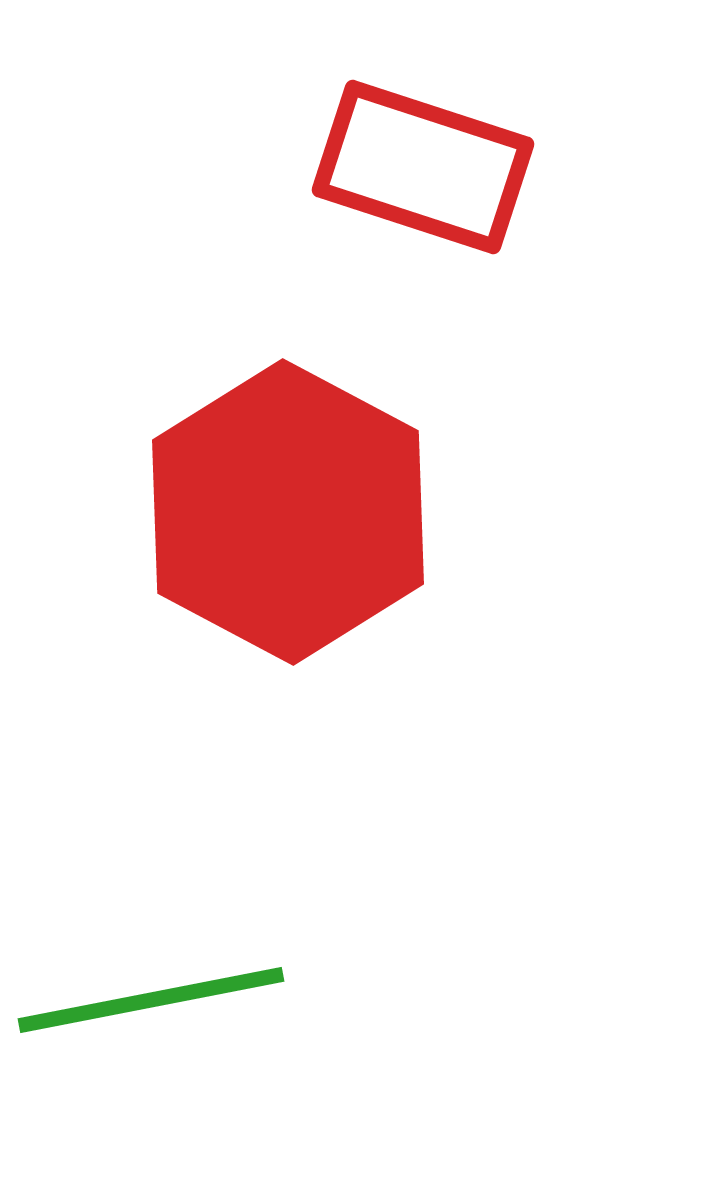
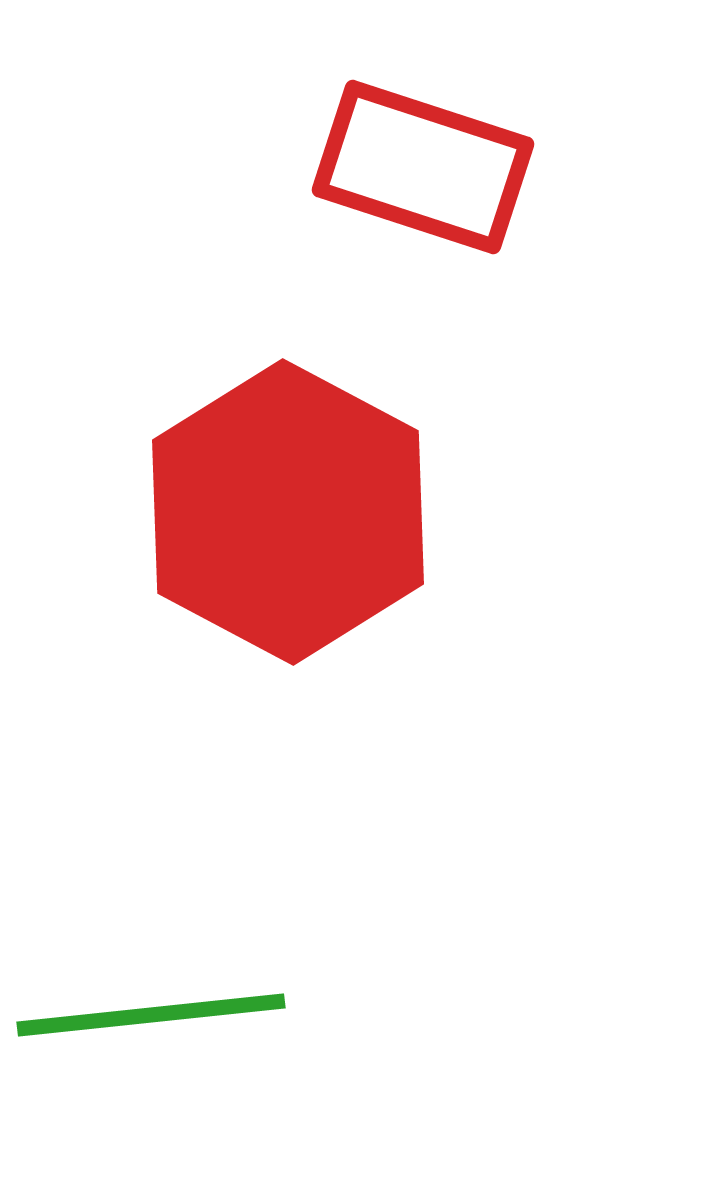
green line: moved 15 px down; rotated 5 degrees clockwise
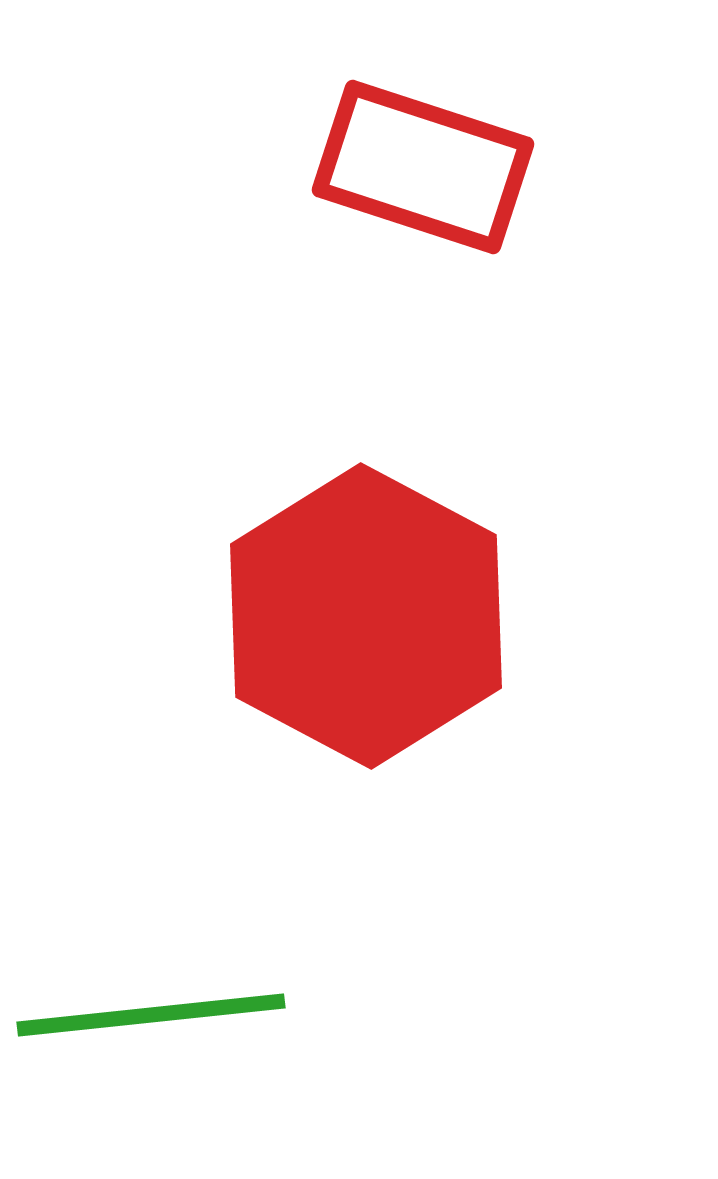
red hexagon: moved 78 px right, 104 px down
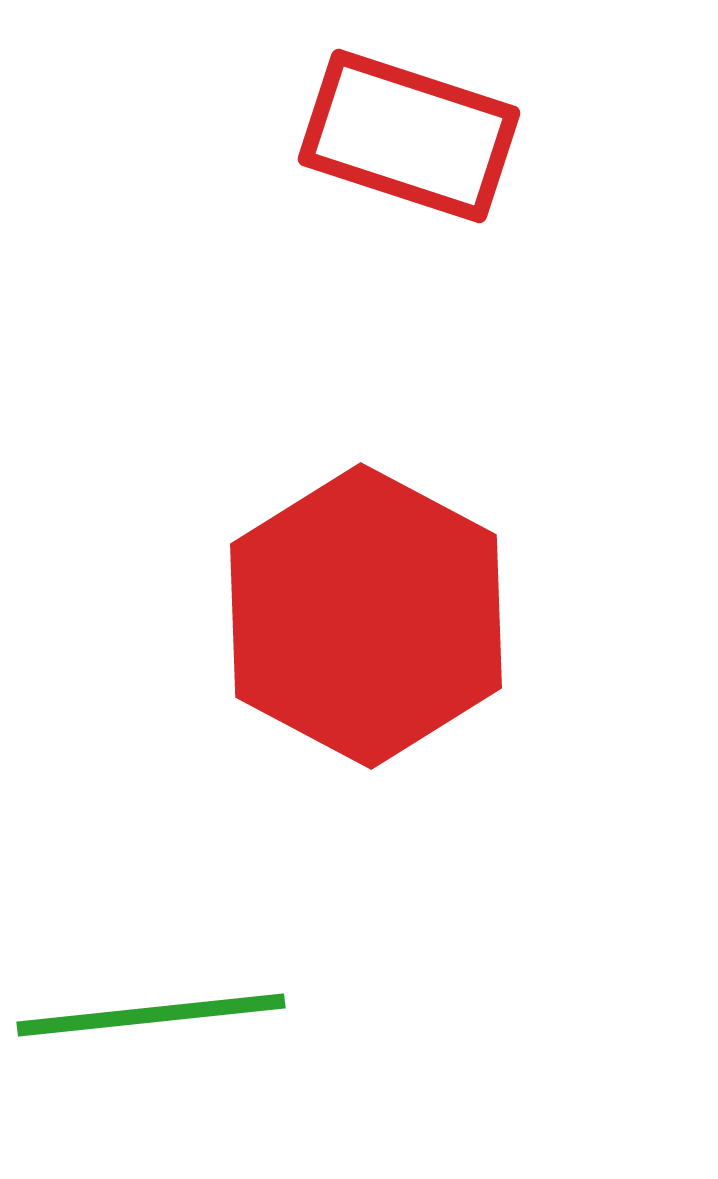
red rectangle: moved 14 px left, 31 px up
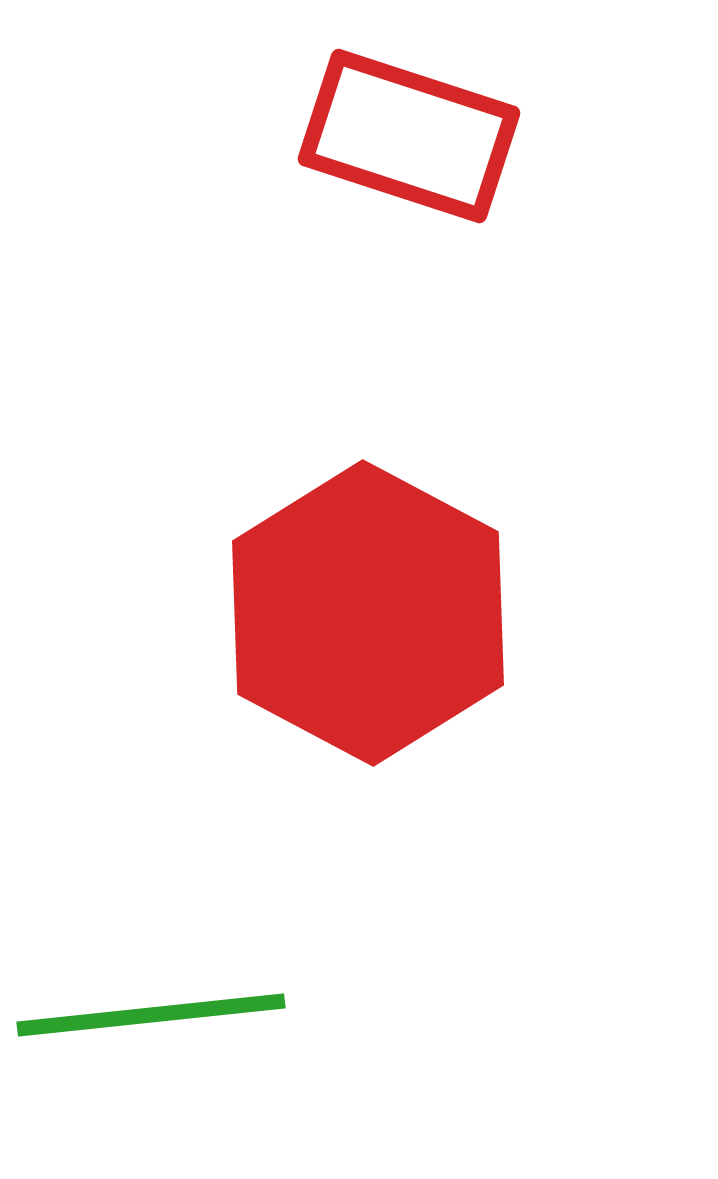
red hexagon: moved 2 px right, 3 px up
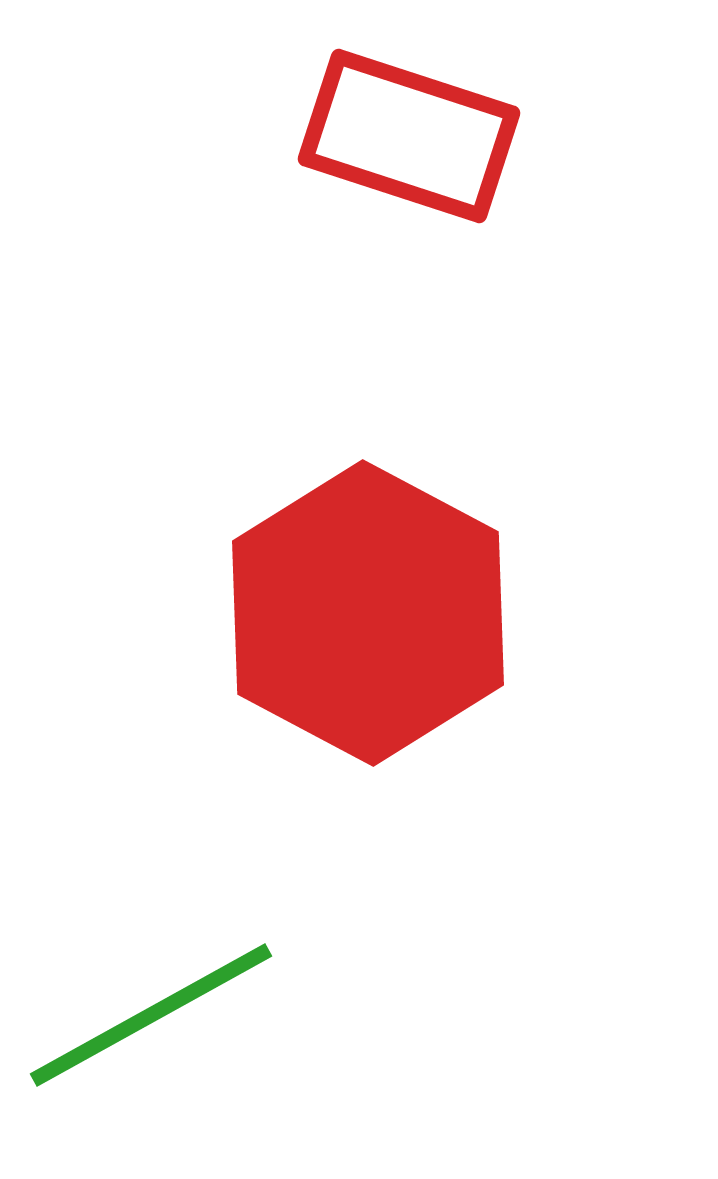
green line: rotated 23 degrees counterclockwise
